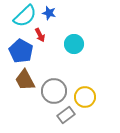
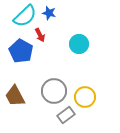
cyan circle: moved 5 px right
brown trapezoid: moved 10 px left, 16 px down
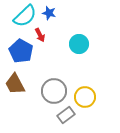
brown trapezoid: moved 12 px up
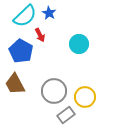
blue star: rotated 16 degrees clockwise
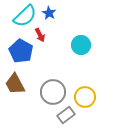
cyan circle: moved 2 px right, 1 px down
gray circle: moved 1 px left, 1 px down
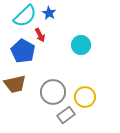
blue pentagon: moved 2 px right
brown trapezoid: rotated 75 degrees counterclockwise
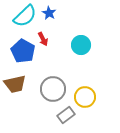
red arrow: moved 3 px right, 4 px down
gray circle: moved 3 px up
